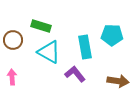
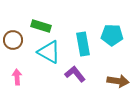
cyan rectangle: moved 2 px left, 3 px up
pink arrow: moved 5 px right
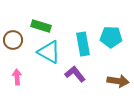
cyan pentagon: moved 1 px left, 2 px down
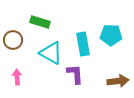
green rectangle: moved 1 px left, 4 px up
cyan pentagon: moved 2 px up
cyan triangle: moved 2 px right, 1 px down
purple L-shape: rotated 35 degrees clockwise
brown arrow: rotated 15 degrees counterclockwise
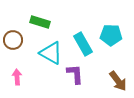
cyan rectangle: rotated 20 degrees counterclockwise
brown arrow: rotated 60 degrees clockwise
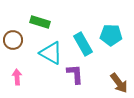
brown arrow: moved 1 px right, 2 px down
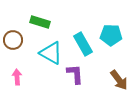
brown arrow: moved 3 px up
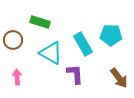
brown arrow: moved 2 px up
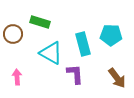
brown circle: moved 6 px up
cyan rectangle: rotated 15 degrees clockwise
brown arrow: moved 2 px left
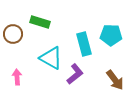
cyan rectangle: moved 1 px right
cyan triangle: moved 5 px down
purple L-shape: rotated 55 degrees clockwise
brown arrow: moved 2 px left, 2 px down
